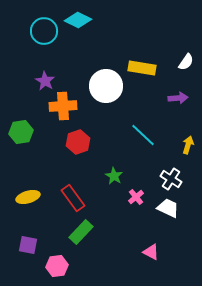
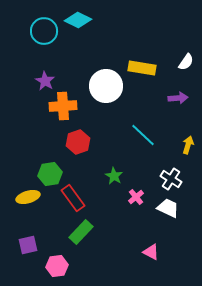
green hexagon: moved 29 px right, 42 px down
purple square: rotated 24 degrees counterclockwise
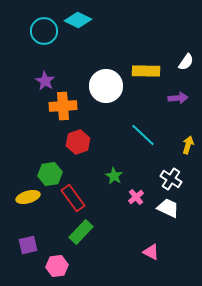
yellow rectangle: moved 4 px right, 3 px down; rotated 8 degrees counterclockwise
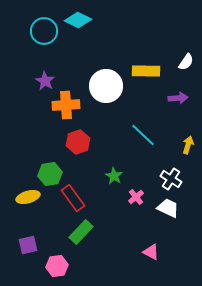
orange cross: moved 3 px right, 1 px up
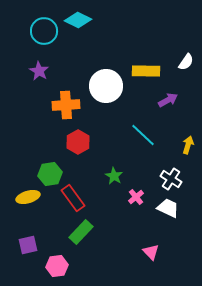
purple star: moved 6 px left, 10 px up
purple arrow: moved 10 px left, 2 px down; rotated 24 degrees counterclockwise
red hexagon: rotated 10 degrees counterclockwise
pink triangle: rotated 18 degrees clockwise
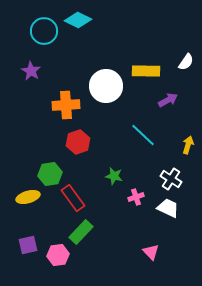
purple star: moved 8 px left
red hexagon: rotated 10 degrees clockwise
green star: rotated 18 degrees counterclockwise
pink cross: rotated 21 degrees clockwise
pink hexagon: moved 1 px right, 11 px up
